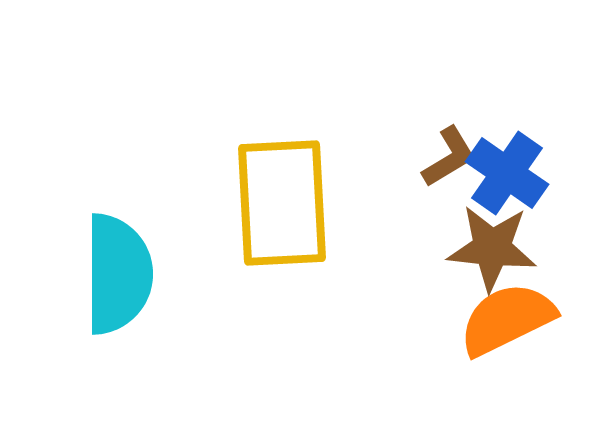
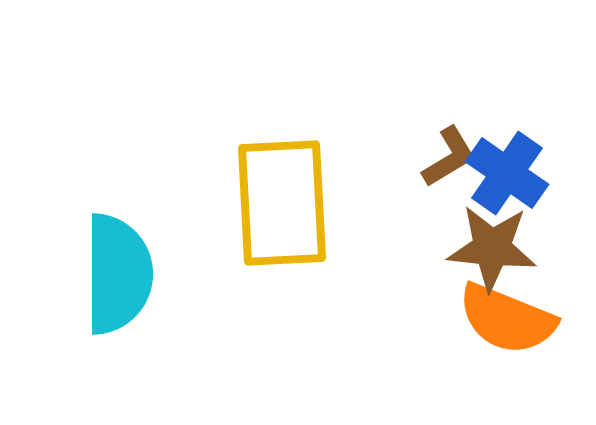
orange semicircle: rotated 132 degrees counterclockwise
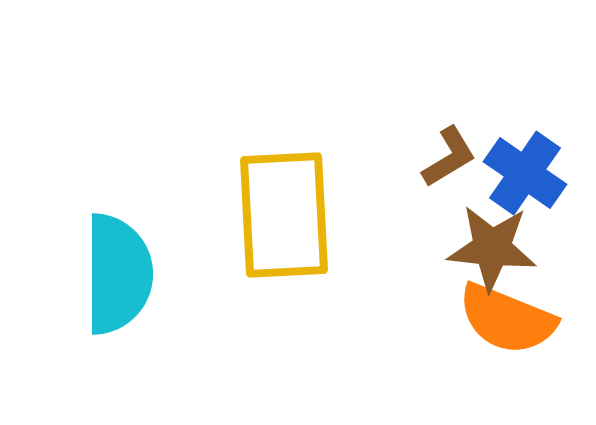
blue cross: moved 18 px right
yellow rectangle: moved 2 px right, 12 px down
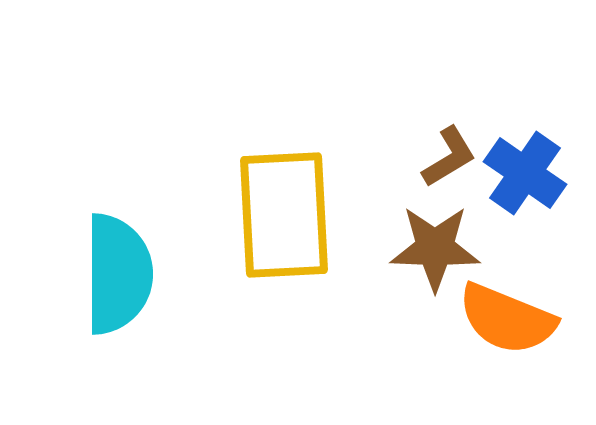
brown star: moved 57 px left; rotated 4 degrees counterclockwise
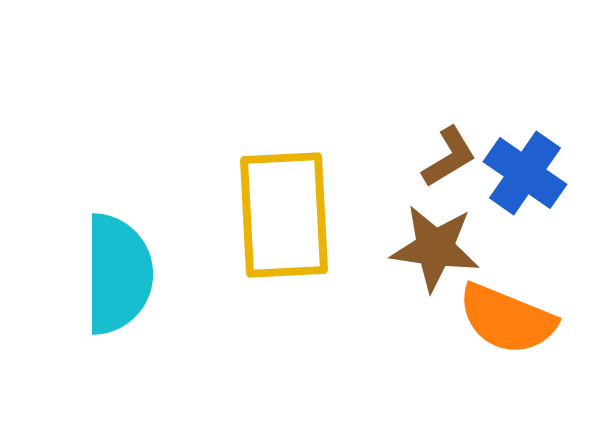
brown star: rotated 6 degrees clockwise
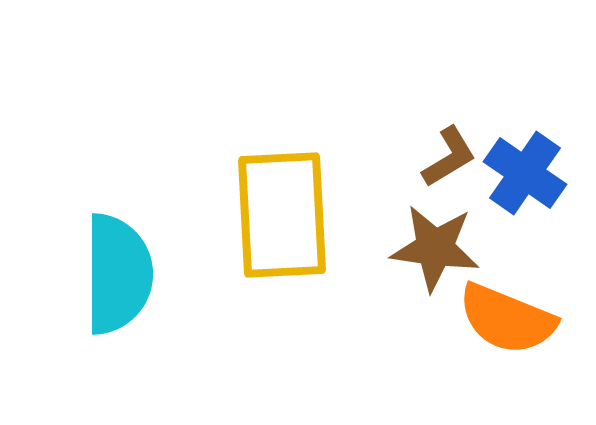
yellow rectangle: moved 2 px left
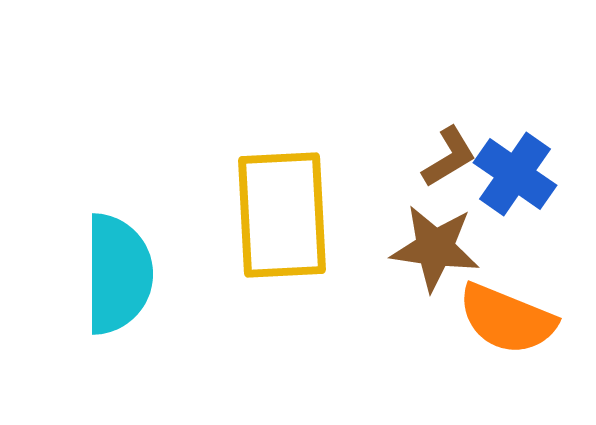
blue cross: moved 10 px left, 1 px down
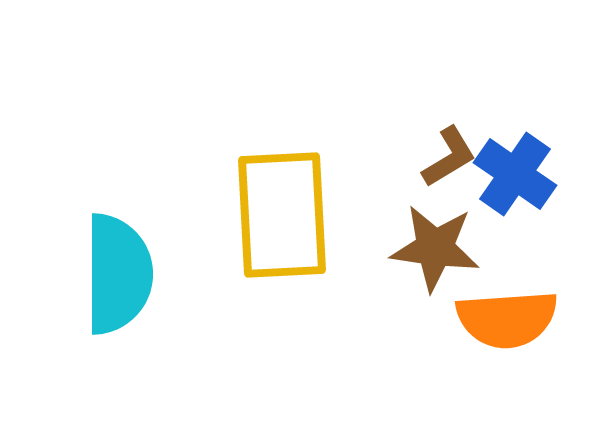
orange semicircle: rotated 26 degrees counterclockwise
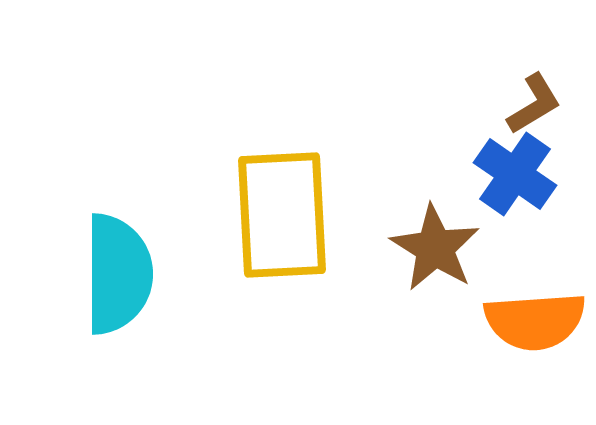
brown L-shape: moved 85 px right, 53 px up
brown star: rotated 24 degrees clockwise
orange semicircle: moved 28 px right, 2 px down
